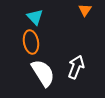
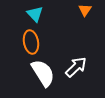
cyan triangle: moved 3 px up
white arrow: rotated 25 degrees clockwise
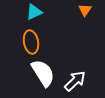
cyan triangle: moved 1 px left, 2 px up; rotated 48 degrees clockwise
white arrow: moved 1 px left, 14 px down
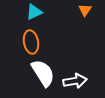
white arrow: rotated 35 degrees clockwise
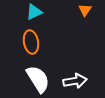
white semicircle: moved 5 px left, 6 px down
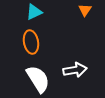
white arrow: moved 11 px up
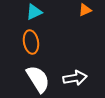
orange triangle: rotated 32 degrees clockwise
white arrow: moved 8 px down
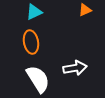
white arrow: moved 10 px up
